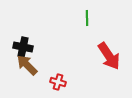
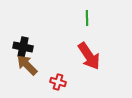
red arrow: moved 20 px left
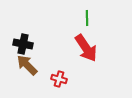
black cross: moved 3 px up
red arrow: moved 3 px left, 8 px up
red cross: moved 1 px right, 3 px up
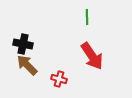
green line: moved 1 px up
red arrow: moved 6 px right, 8 px down
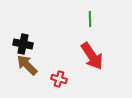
green line: moved 3 px right, 2 px down
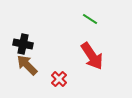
green line: rotated 56 degrees counterclockwise
red cross: rotated 28 degrees clockwise
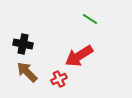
red arrow: moved 13 px left; rotated 92 degrees clockwise
brown arrow: moved 7 px down
red cross: rotated 21 degrees clockwise
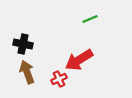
green line: rotated 56 degrees counterclockwise
red arrow: moved 4 px down
brown arrow: rotated 25 degrees clockwise
